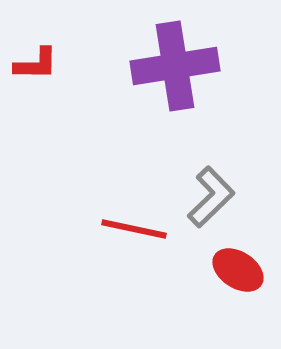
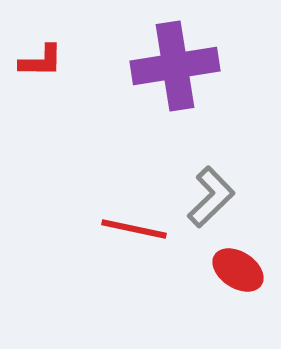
red L-shape: moved 5 px right, 3 px up
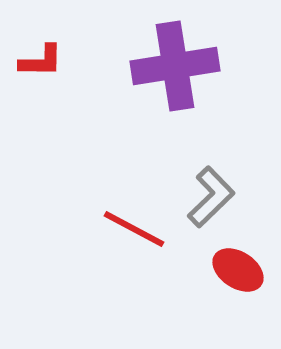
red line: rotated 16 degrees clockwise
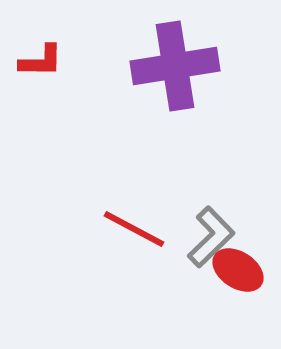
gray L-shape: moved 40 px down
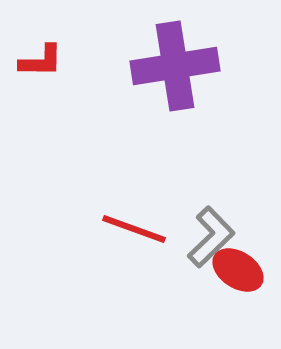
red line: rotated 8 degrees counterclockwise
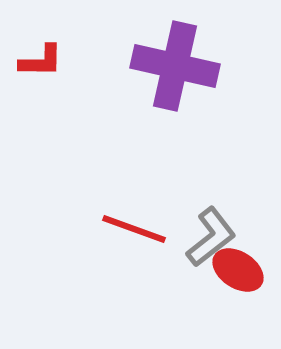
purple cross: rotated 22 degrees clockwise
gray L-shape: rotated 6 degrees clockwise
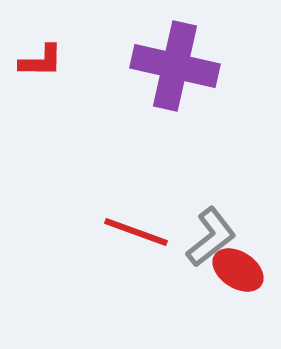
red line: moved 2 px right, 3 px down
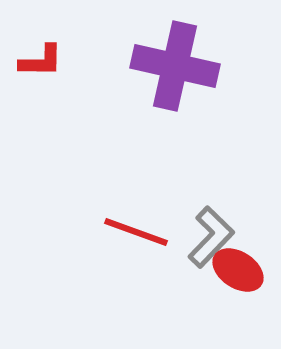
gray L-shape: rotated 8 degrees counterclockwise
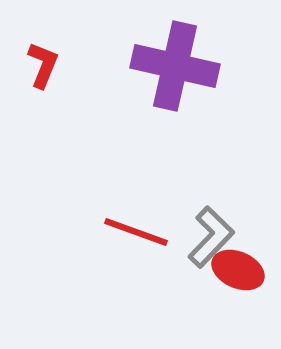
red L-shape: moved 2 px right, 4 px down; rotated 69 degrees counterclockwise
red ellipse: rotated 9 degrees counterclockwise
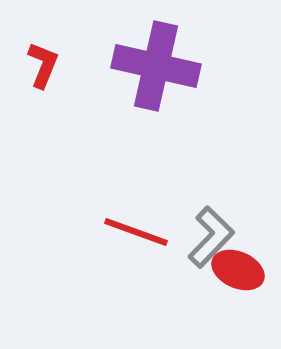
purple cross: moved 19 px left
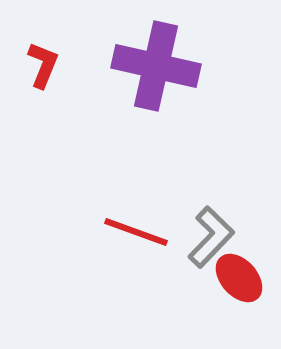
red ellipse: moved 1 px right, 8 px down; rotated 24 degrees clockwise
